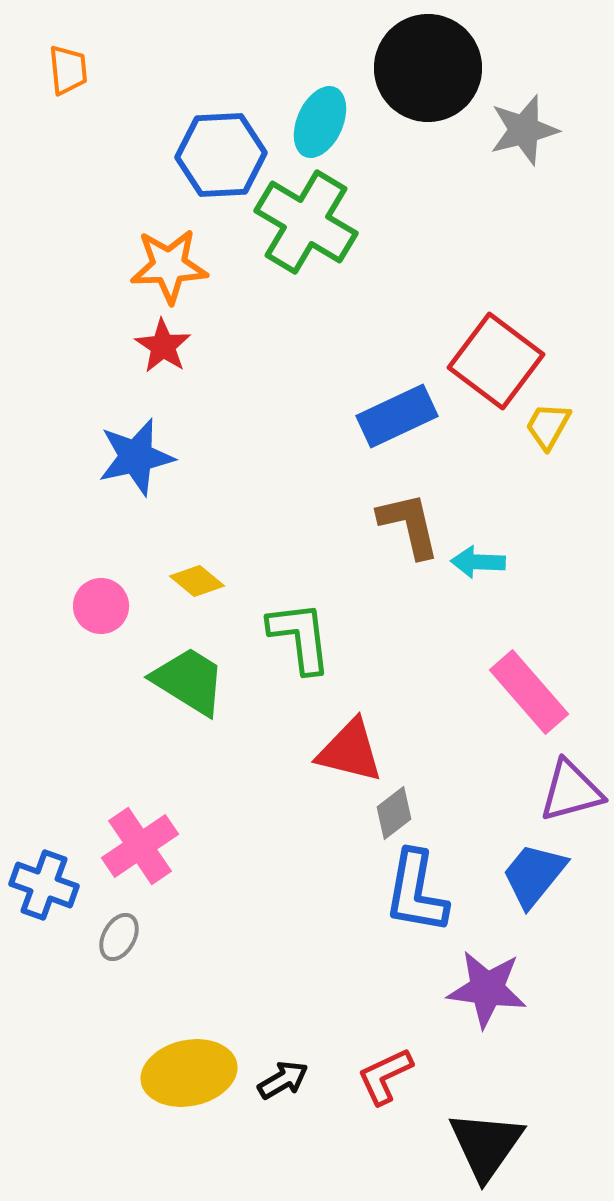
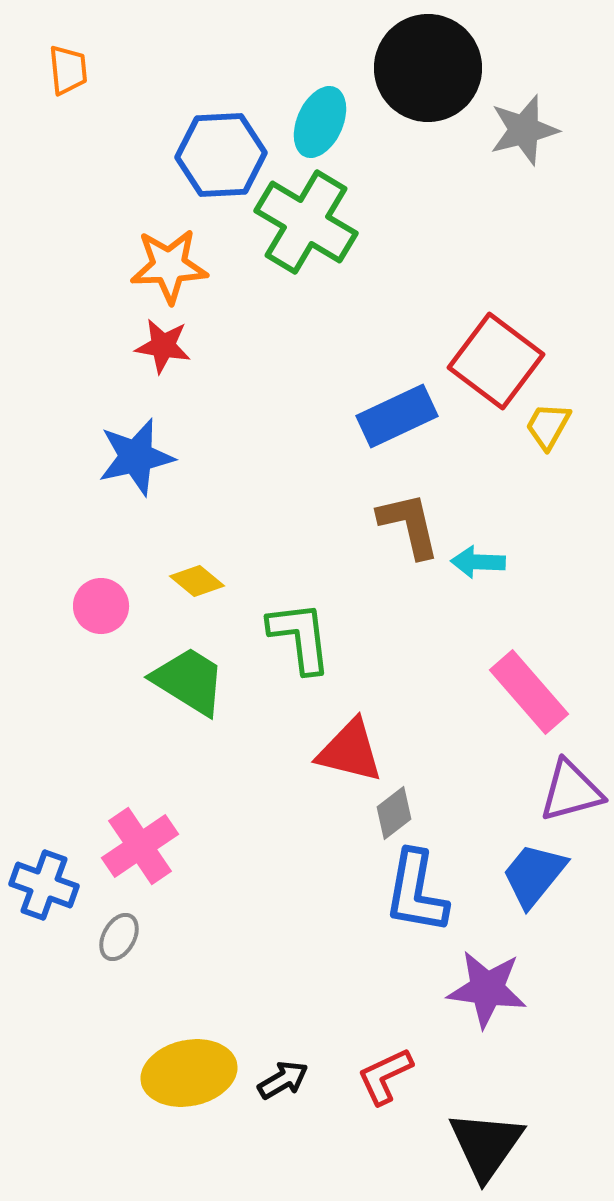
red star: rotated 24 degrees counterclockwise
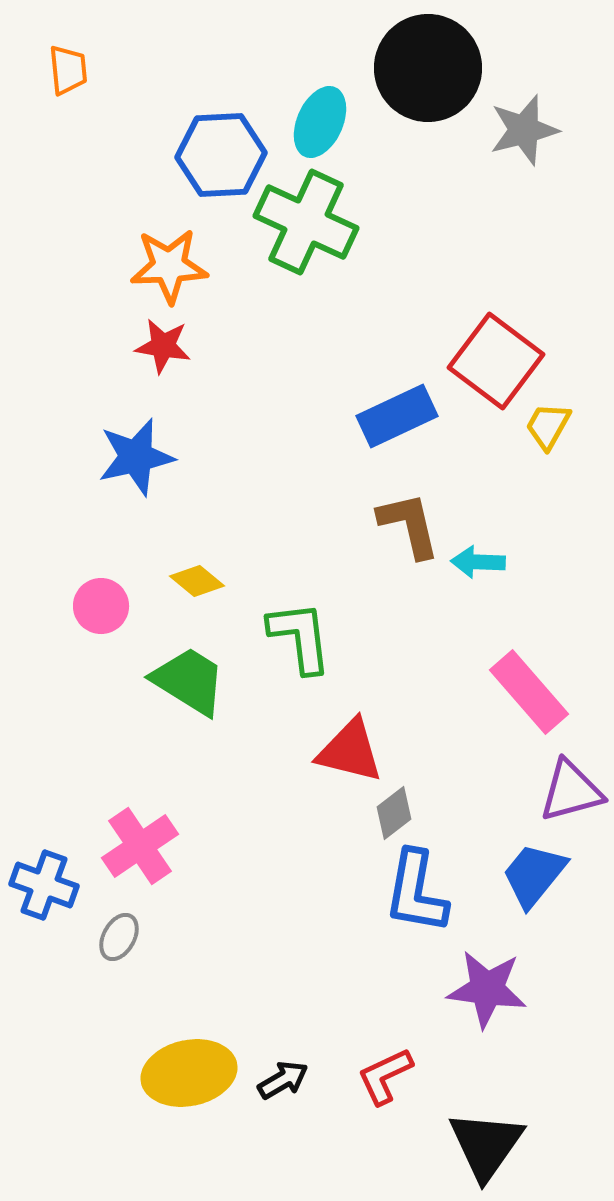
green cross: rotated 6 degrees counterclockwise
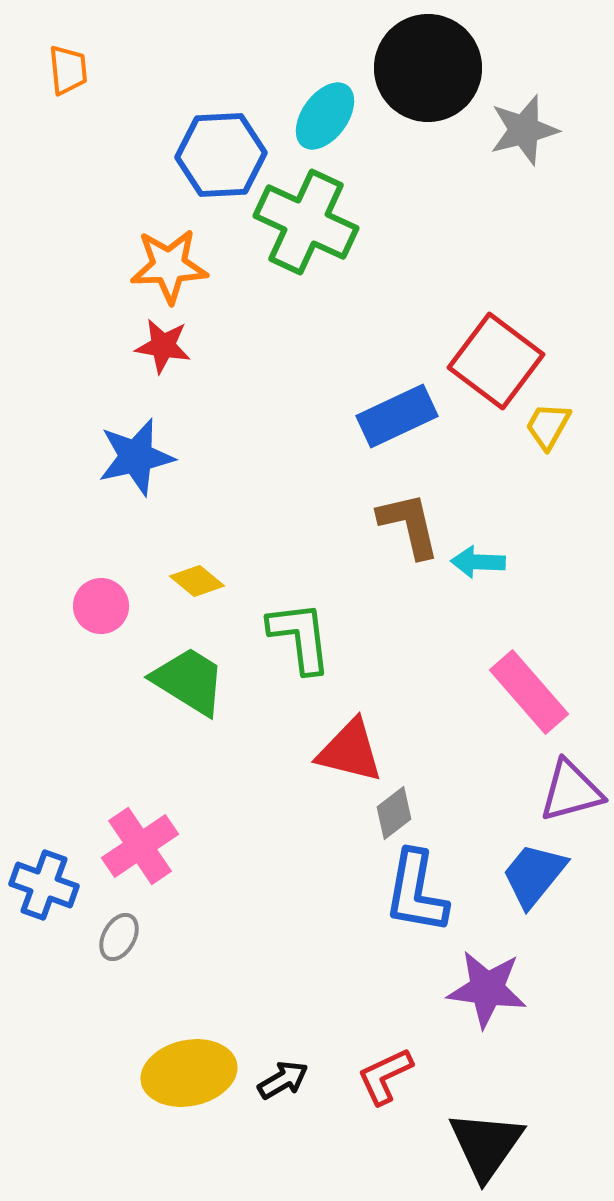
cyan ellipse: moved 5 px right, 6 px up; rotated 12 degrees clockwise
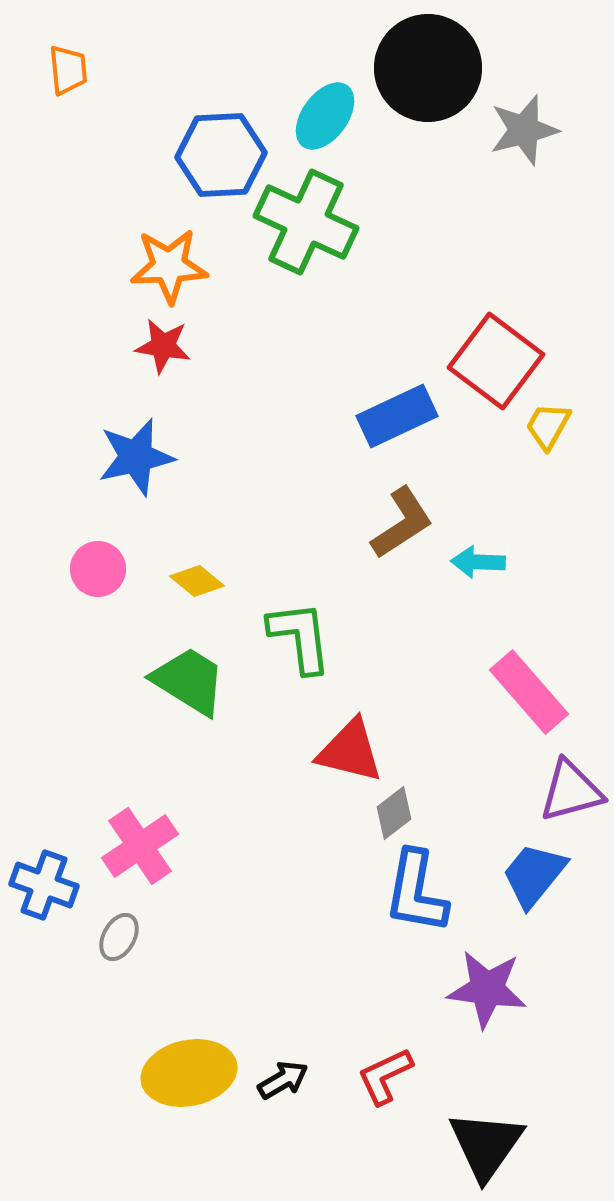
brown L-shape: moved 7 px left, 2 px up; rotated 70 degrees clockwise
pink circle: moved 3 px left, 37 px up
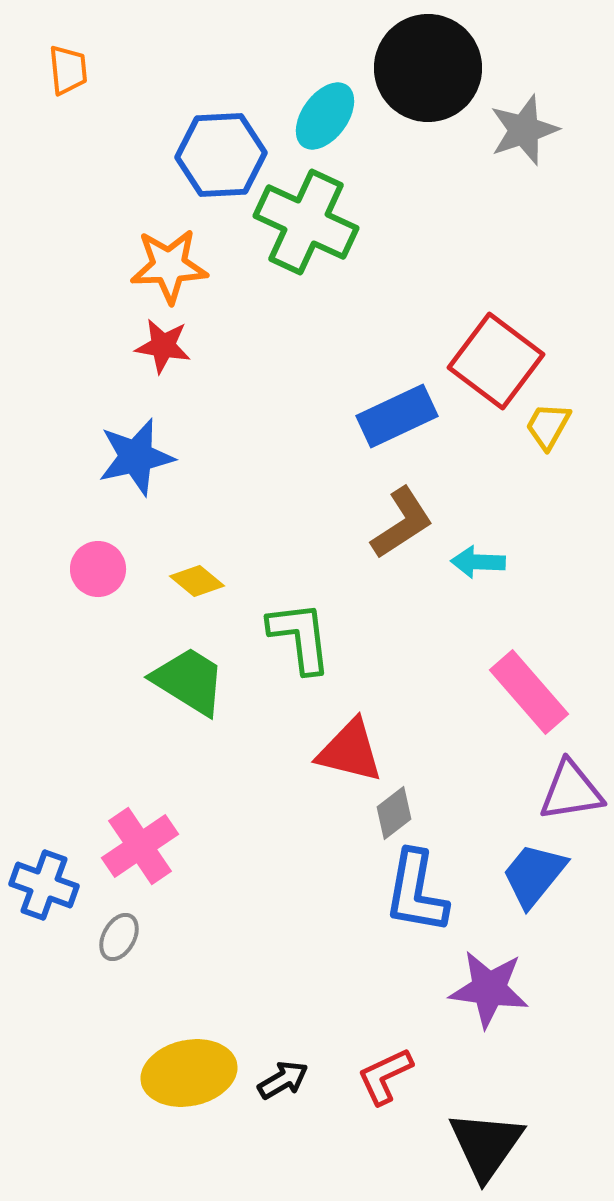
gray star: rotated 4 degrees counterclockwise
purple triangle: rotated 6 degrees clockwise
purple star: moved 2 px right
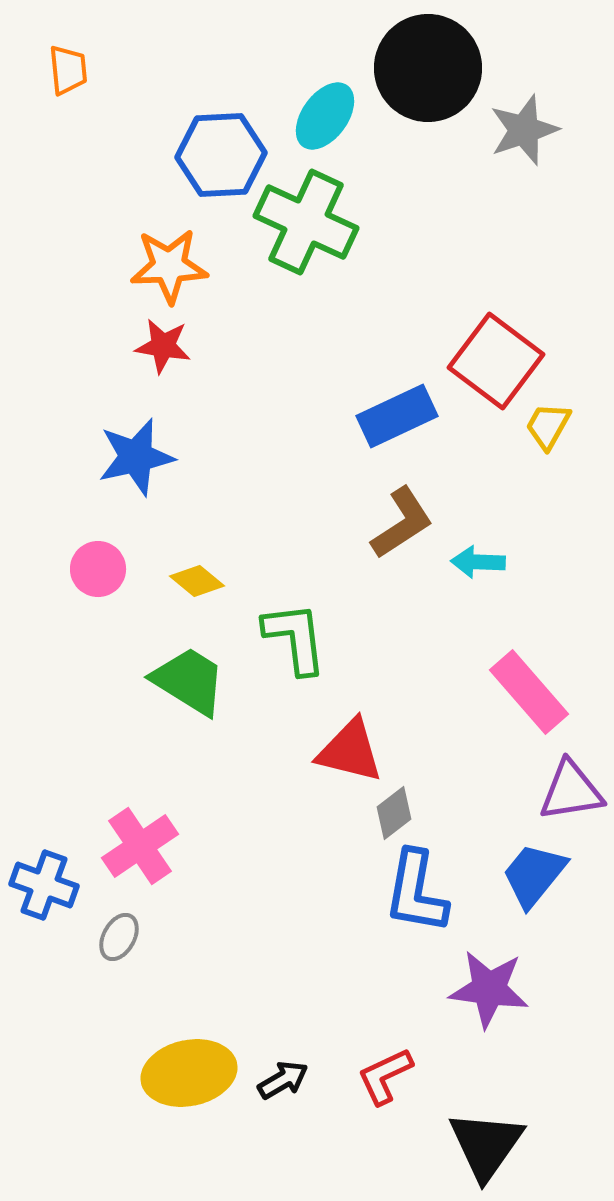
green L-shape: moved 5 px left, 1 px down
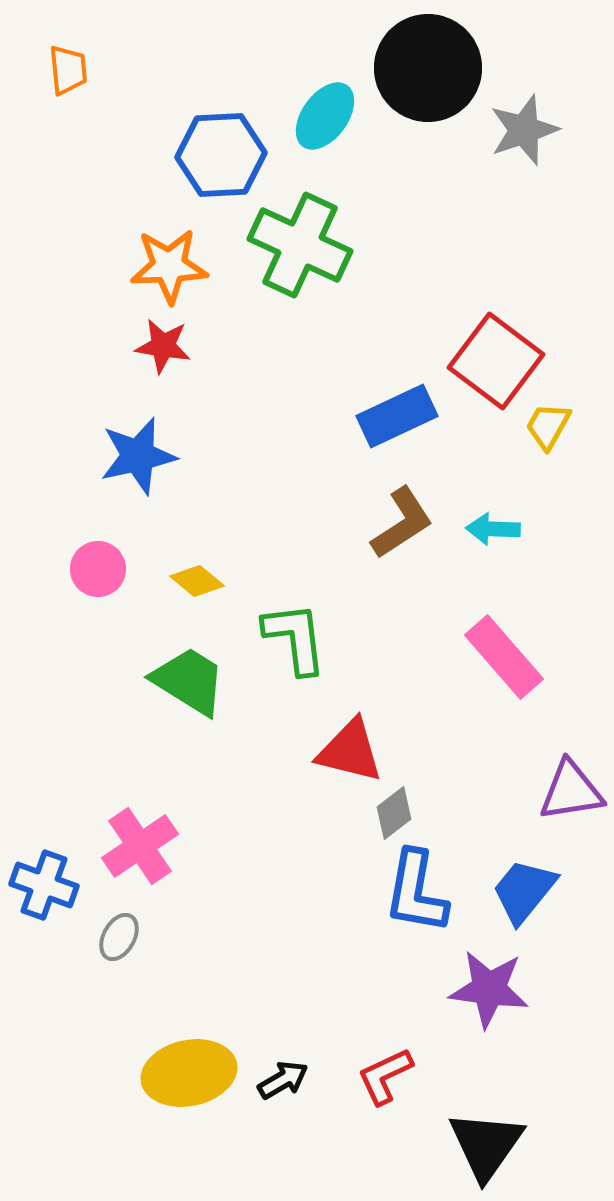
green cross: moved 6 px left, 23 px down
blue star: moved 2 px right, 1 px up
cyan arrow: moved 15 px right, 33 px up
pink rectangle: moved 25 px left, 35 px up
blue trapezoid: moved 10 px left, 16 px down
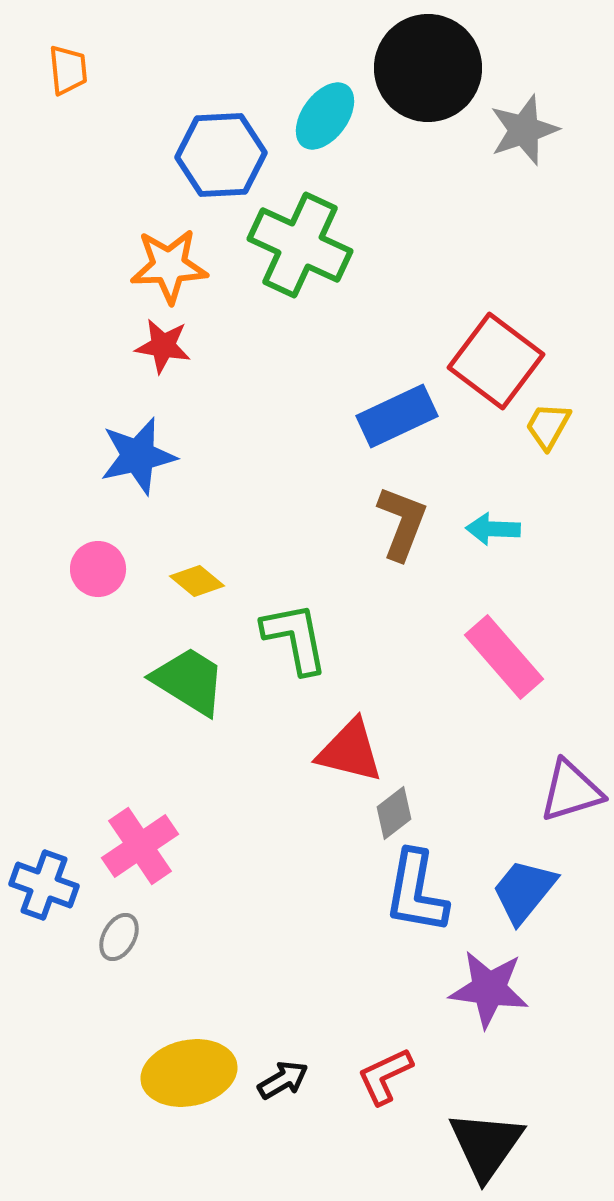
brown L-shape: rotated 36 degrees counterclockwise
green L-shape: rotated 4 degrees counterclockwise
purple triangle: rotated 8 degrees counterclockwise
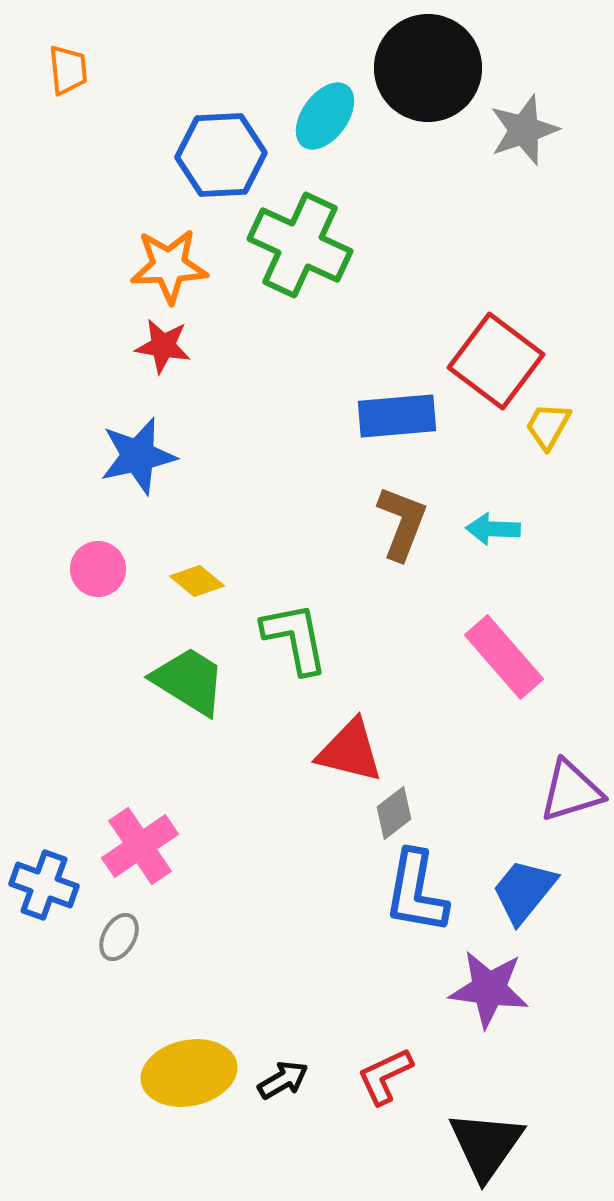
blue rectangle: rotated 20 degrees clockwise
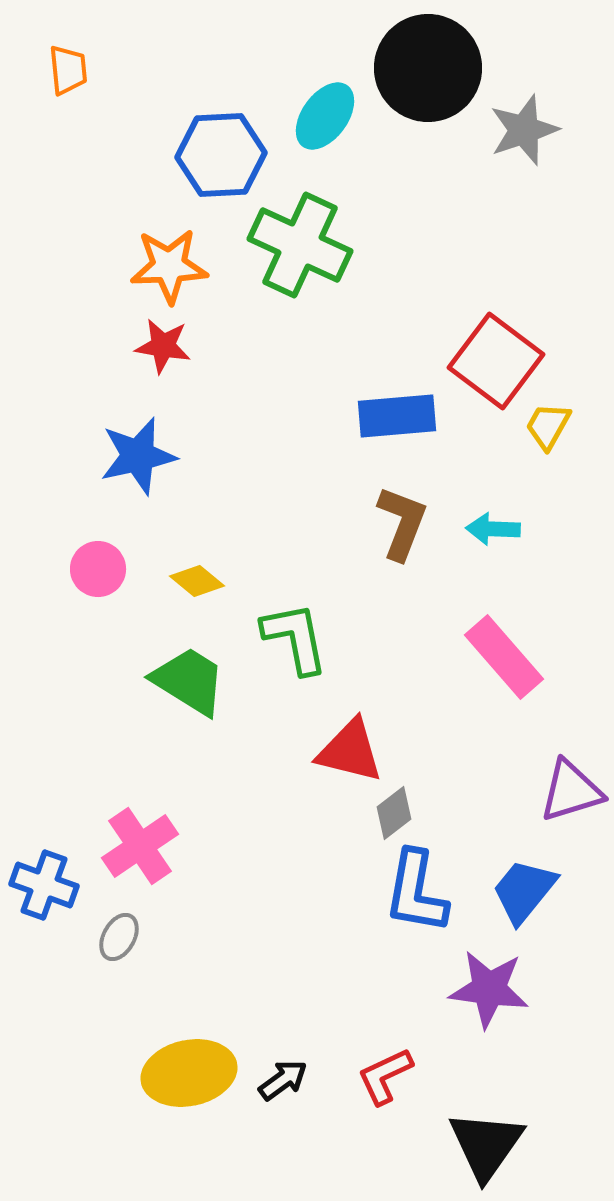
black arrow: rotated 6 degrees counterclockwise
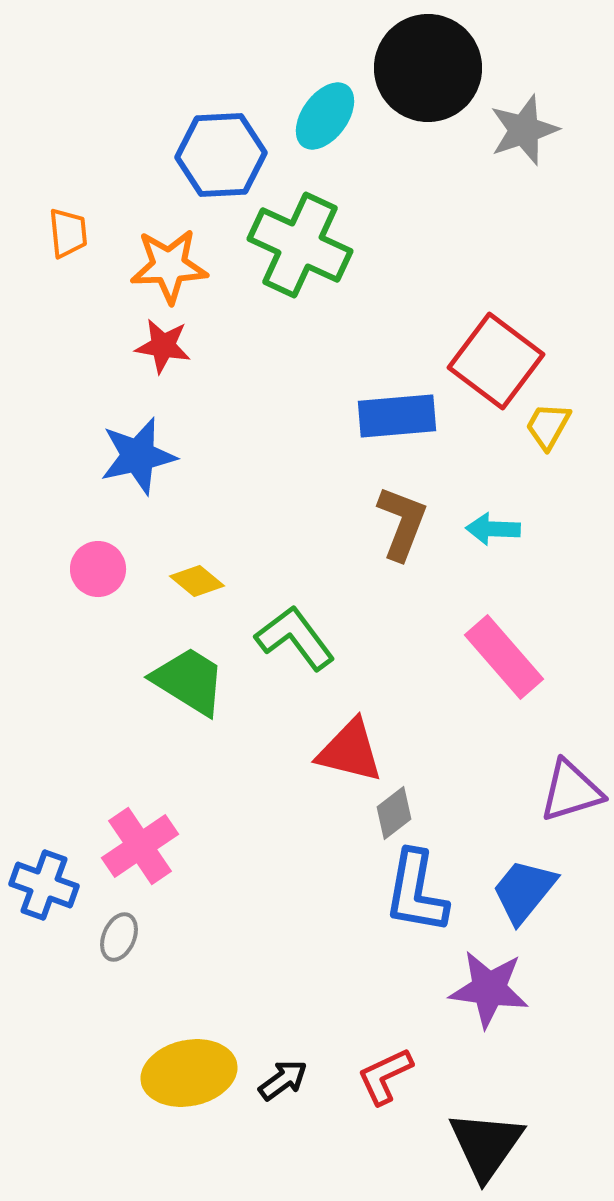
orange trapezoid: moved 163 px down
green L-shape: rotated 26 degrees counterclockwise
gray ellipse: rotated 6 degrees counterclockwise
